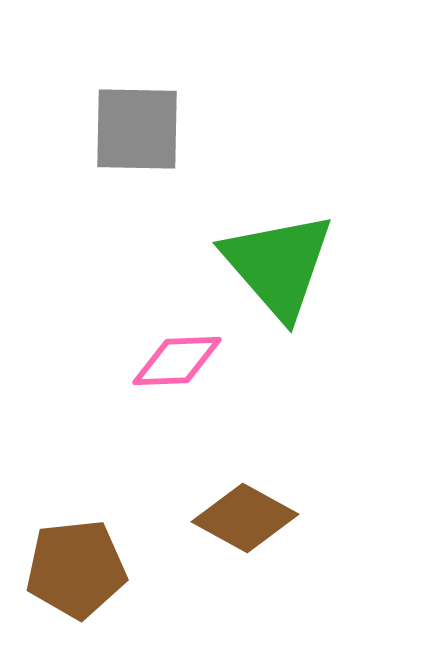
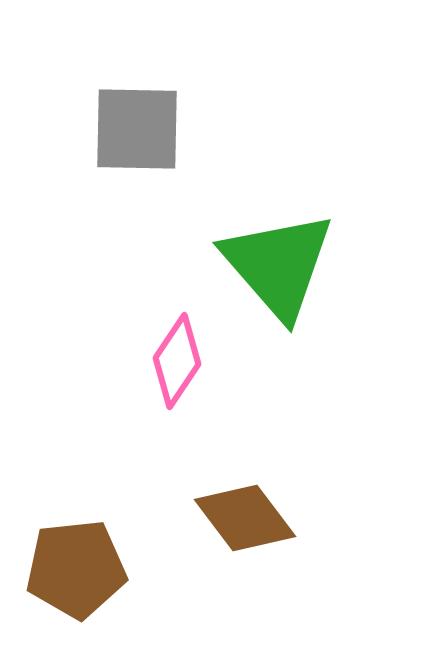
pink diamond: rotated 54 degrees counterclockwise
brown diamond: rotated 24 degrees clockwise
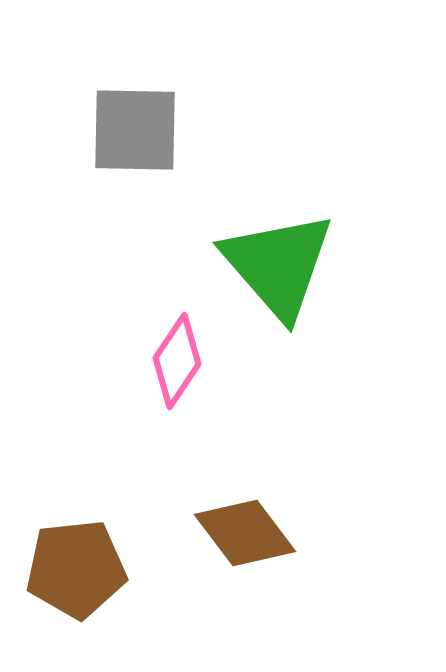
gray square: moved 2 px left, 1 px down
brown diamond: moved 15 px down
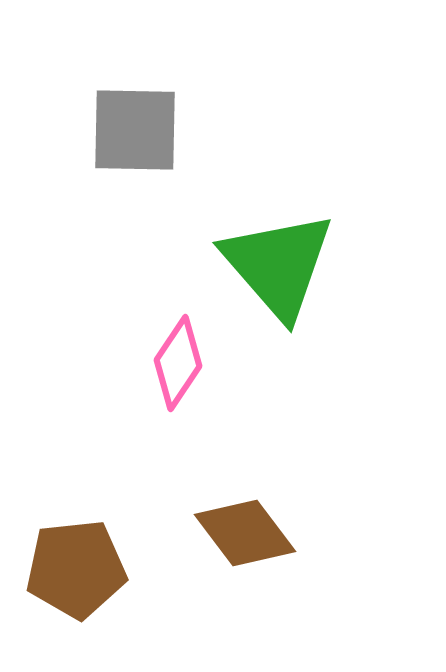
pink diamond: moved 1 px right, 2 px down
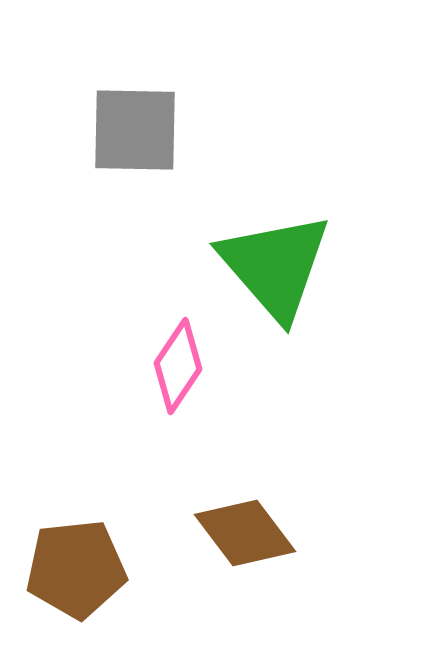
green triangle: moved 3 px left, 1 px down
pink diamond: moved 3 px down
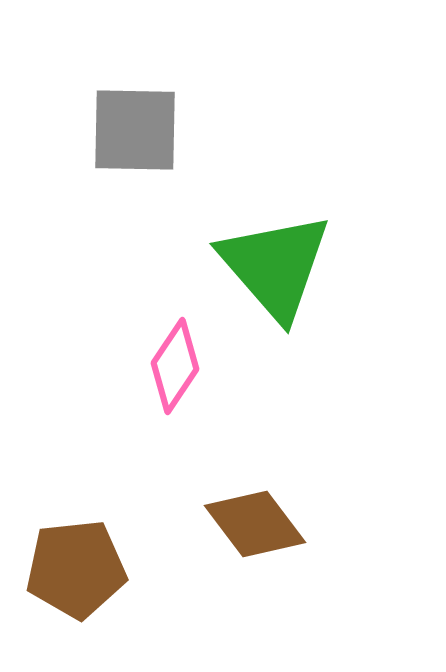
pink diamond: moved 3 px left
brown diamond: moved 10 px right, 9 px up
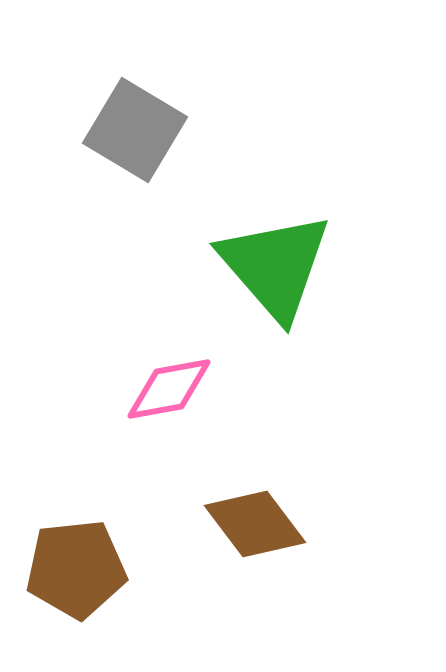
gray square: rotated 30 degrees clockwise
pink diamond: moved 6 px left, 23 px down; rotated 46 degrees clockwise
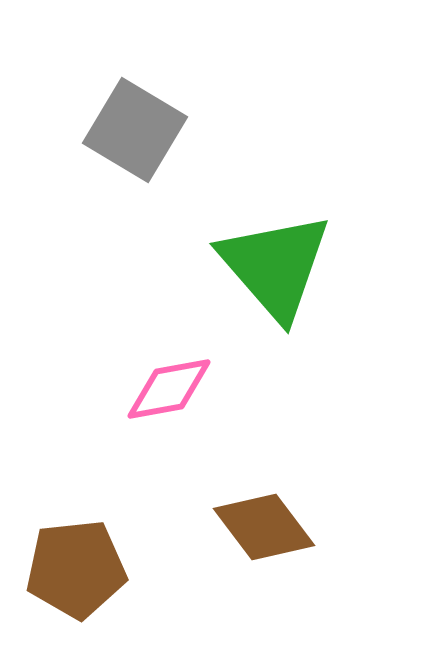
brown diamond: moved 9 px right, 3 px down
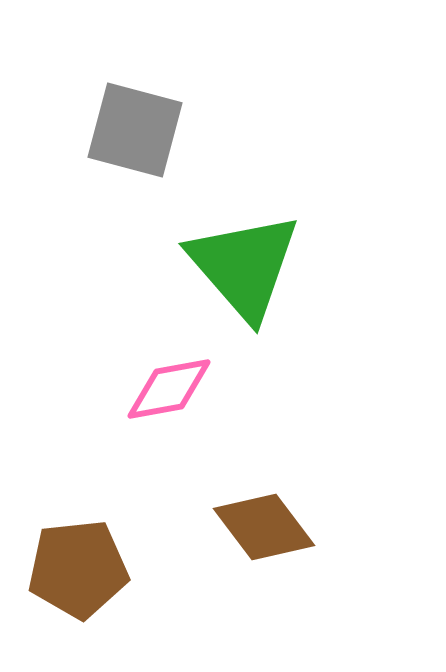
gray square: rotated 16 degrees counterclockwise
green triangle: moved 31 px left
brown pentagon: moved 2 px right
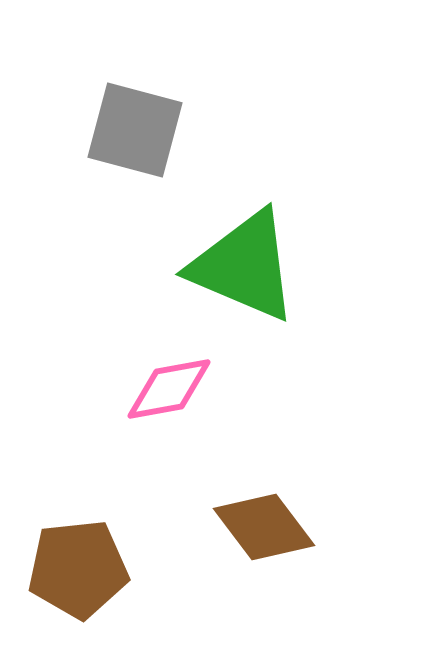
green triangle: rotated 26 degrees counterclockwise
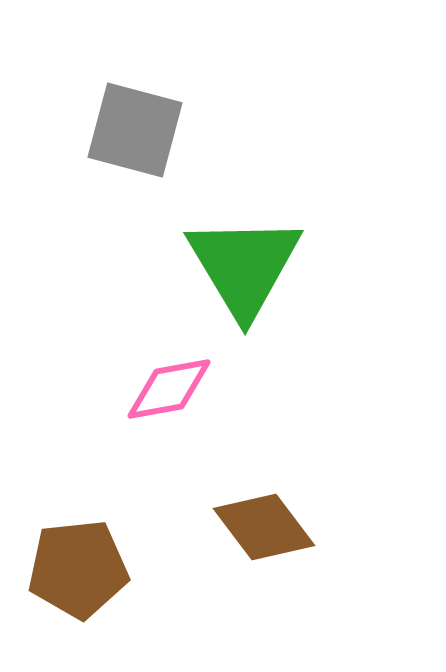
green triangle: rotated 36 degrees clockwise
